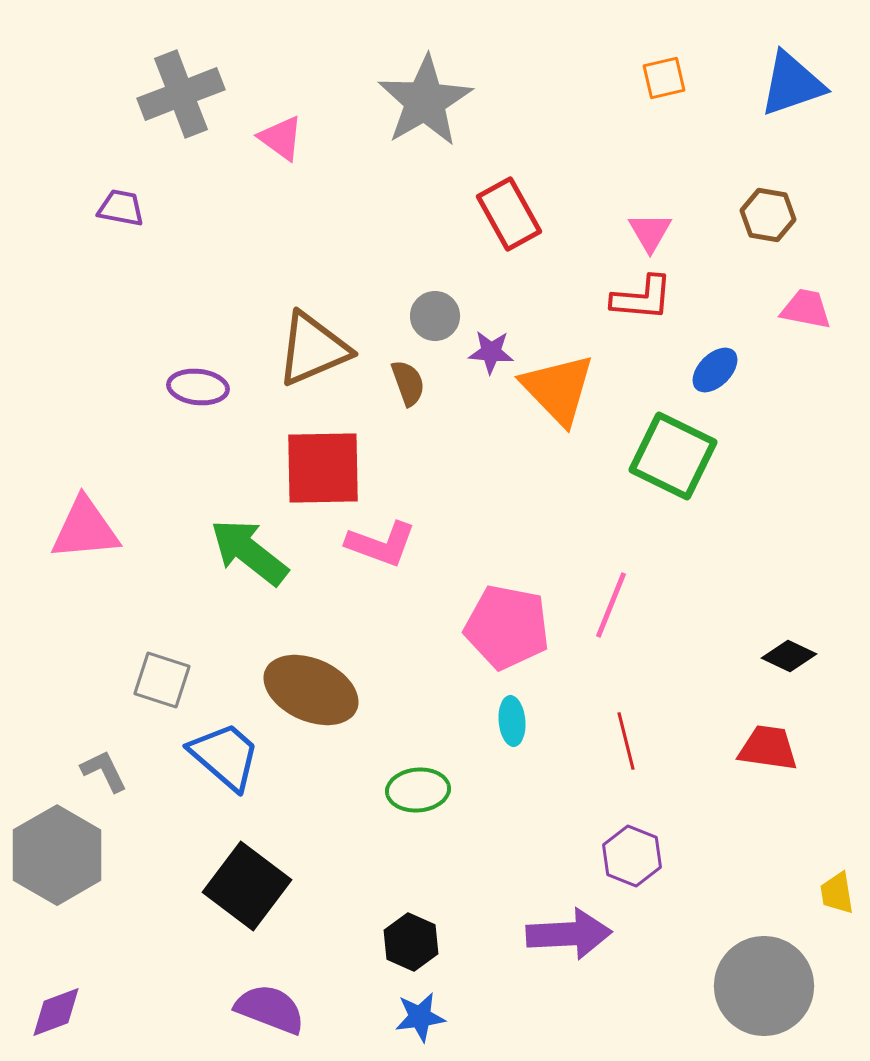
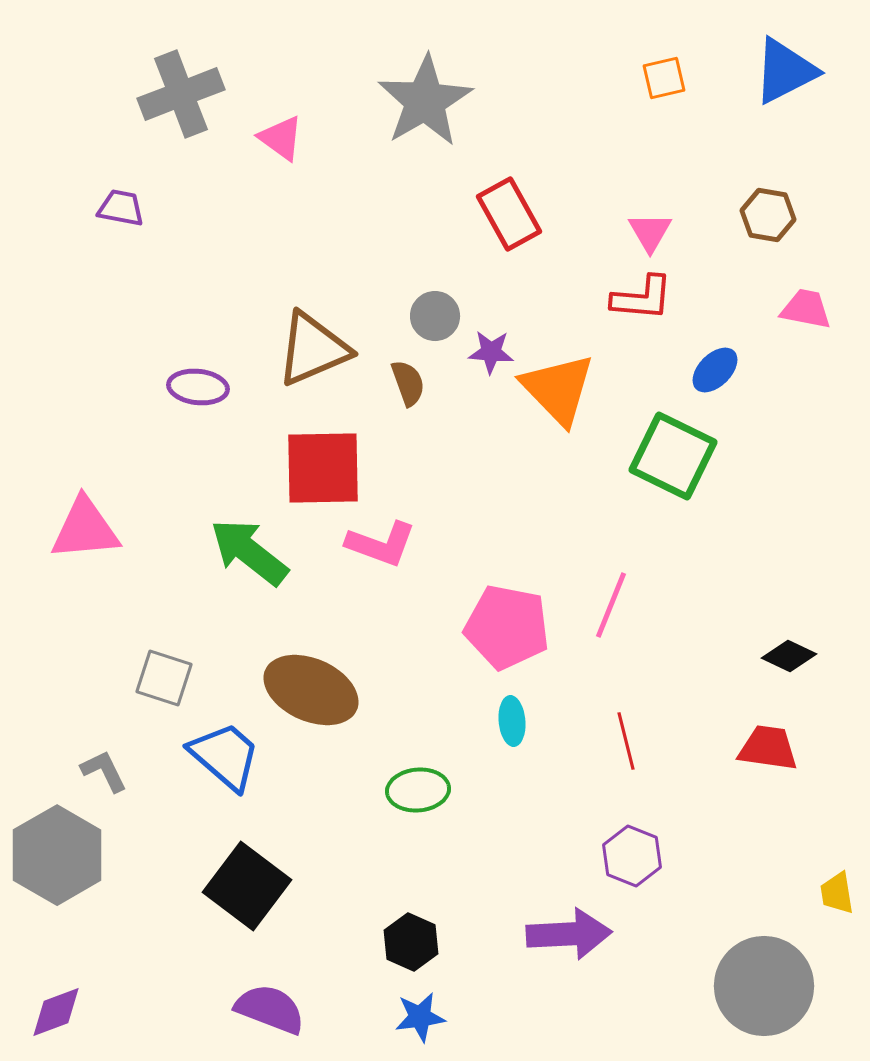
blue triangle at (792, 84): moved 7 px left, 13 px up; rotated 8 degrees counterclockwise
gray square at (162, 680): moved 2 px right, 2 px up
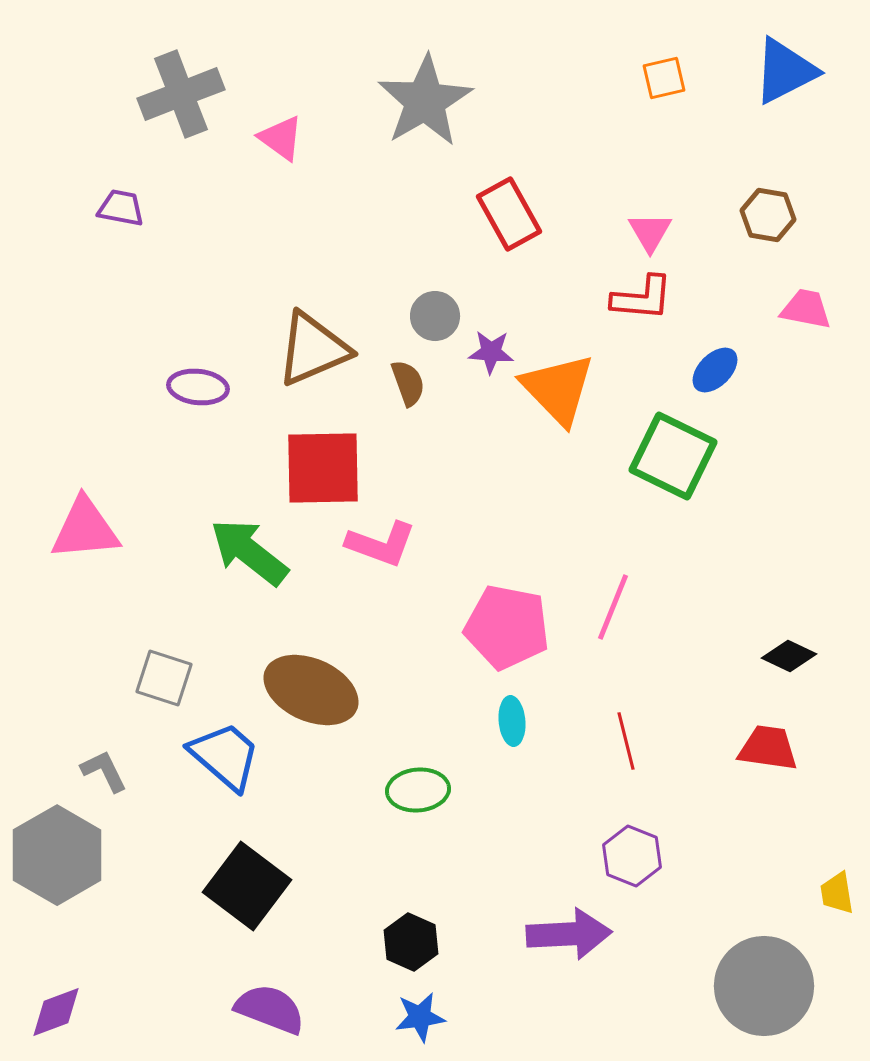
pink line at (611, 605): moved 2 px right, 2 px down
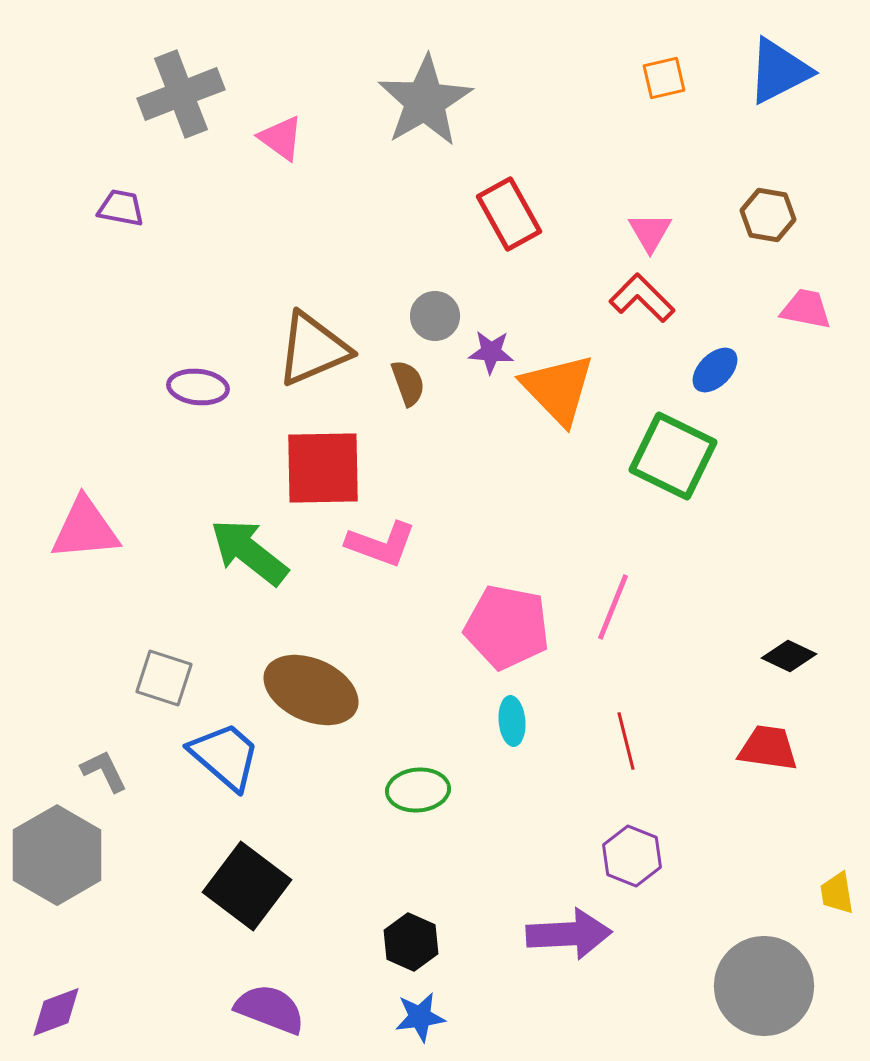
blue triangle at (785, 71): moved 6 px left
red L-shape at (642, 298): rotated 140 degrees counterclockwise
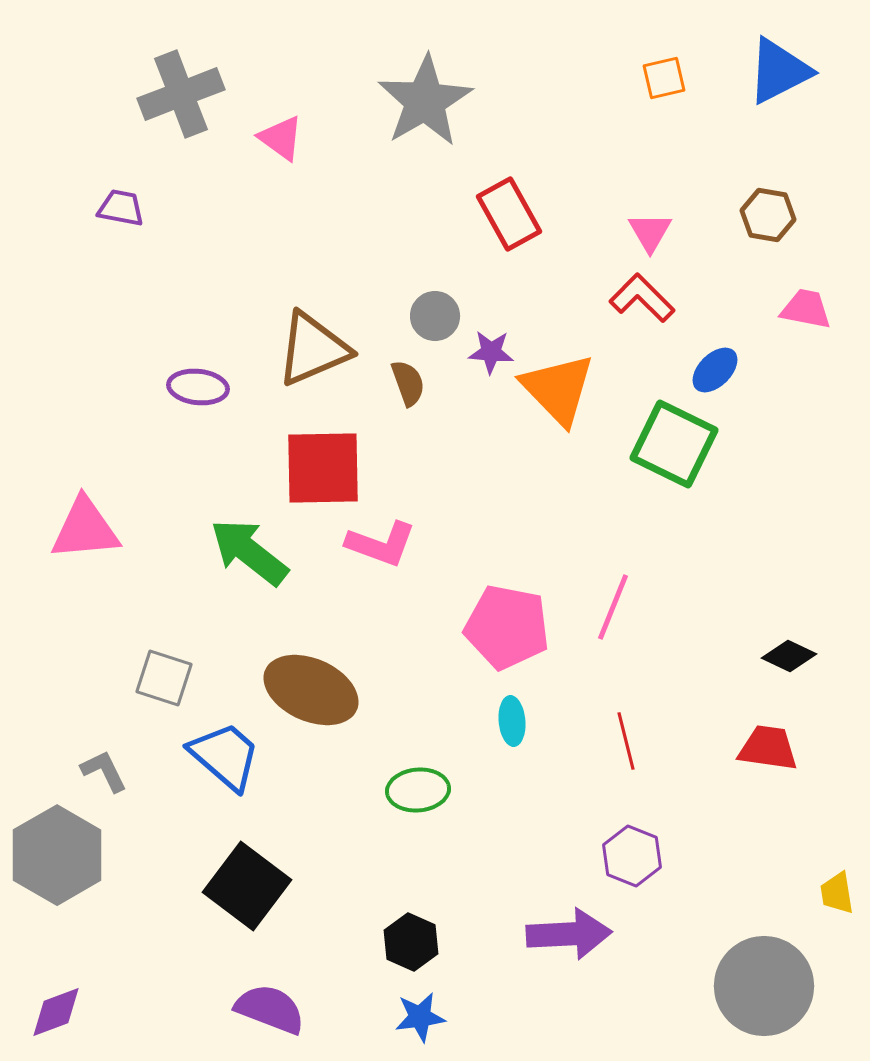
green square at (673, 456): moved 1 px right, 12 px up
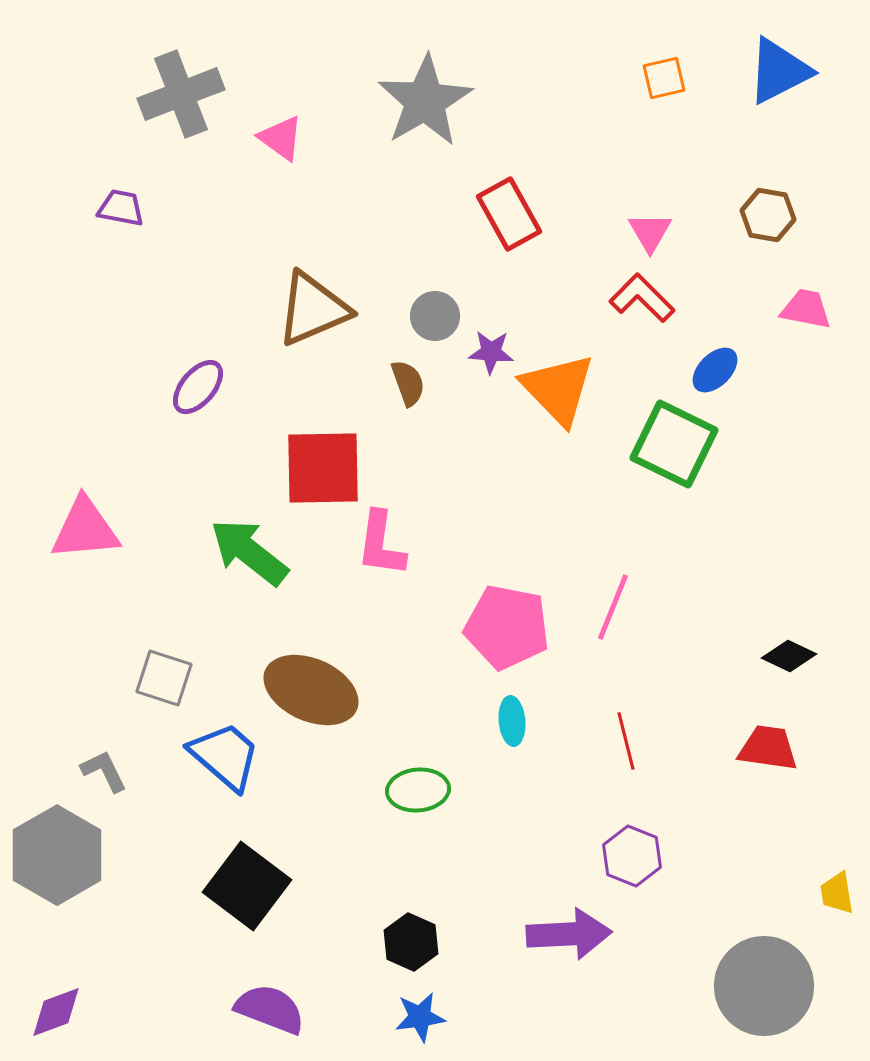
brown triangle at (313, 349): moved 40 px up
purple ellipse at (198, 387): rotated 56 degrees counterclockwise
pink L-shape at (381, 544): rotated 78 degrees clockwise
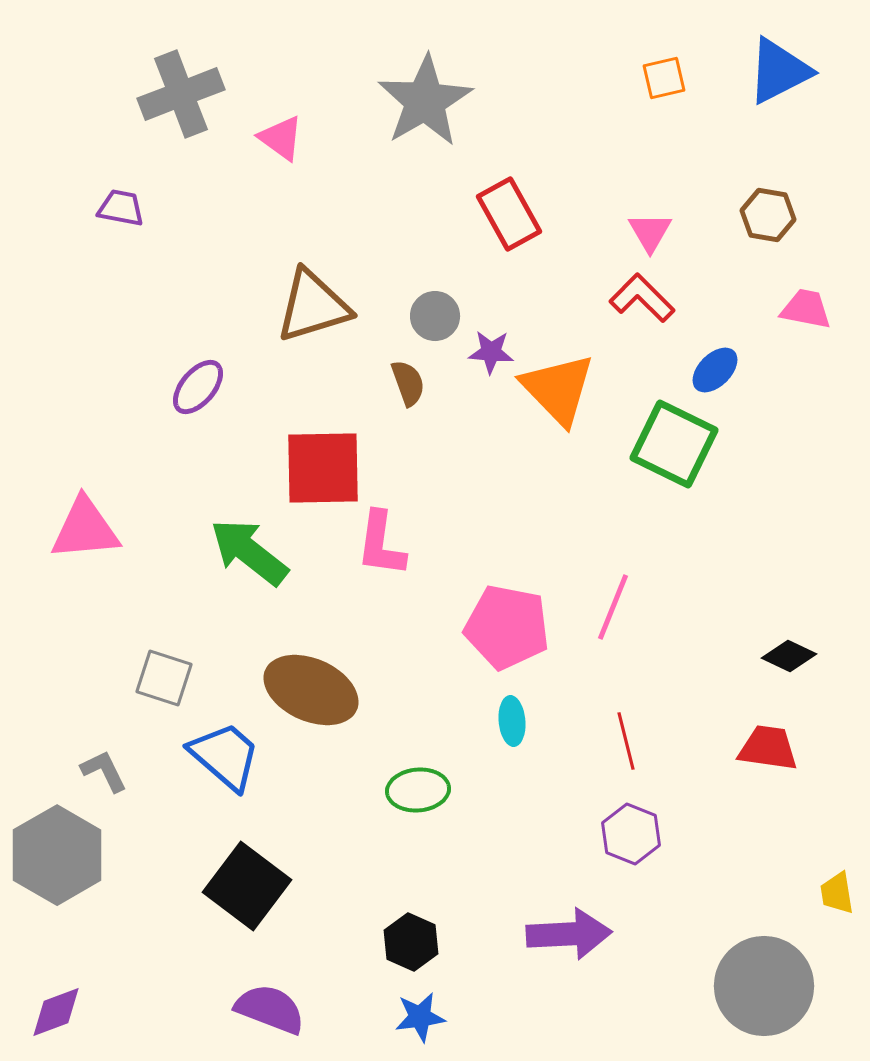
brown triangle at (313, 309): moved 3 px up; rotated 6 degrees clockwise
purple hexagon at (632, 856): moved 1 px left, 22 px up
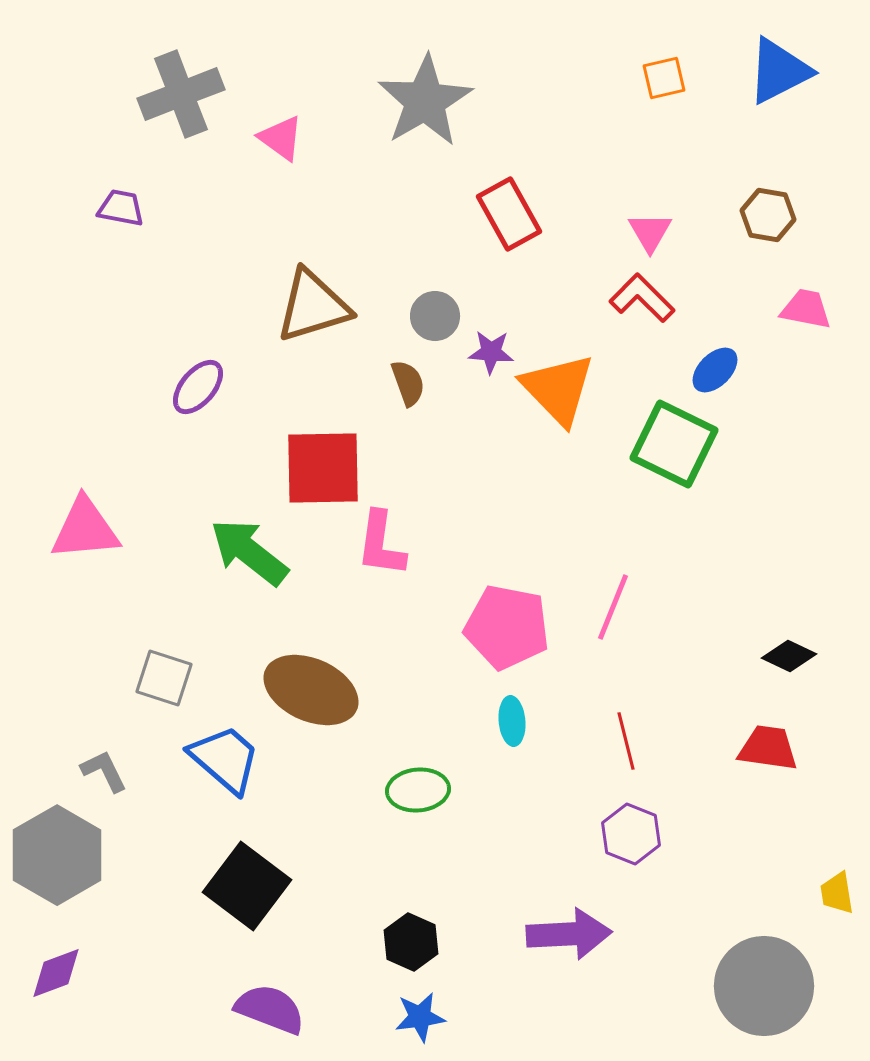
blue trapezoid at (225, 756): moved 3 px down
purple diamond at (56, 1012): moved 39 px up
